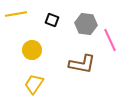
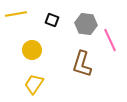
brown L-shape: rotated 96 degrees clockwise
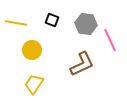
yellow line: moved 9 px down; rotated 20 degrees clockwise
brown L-shape: rotated 132 degrees counterclockwise
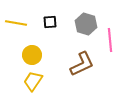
black square: moved 2 px left, 2 px down; rotated 24 degrees counterclockwise
gray hexagon: rotated 10 degrees clockwise
pink line: rotated 20 degrees clockwise
yellow circle: moved 5 px down
yellow trapezoid: moved 1 px left, 3 px up
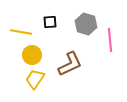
yellow line: moved 5 px right, 9 px down
brown L-shape: moved 12 px left
yellow trapezoid: moved 2 px right, 2 px up
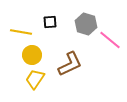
pink line: rotated 45 degrees counterclockwise
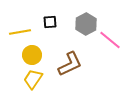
gray hexagon: rotated 15 degrees clockwise
yellow line: moved 1 px left; rotated 20 degrees counterclockwise
yellow trapezoid: moved 2 px left
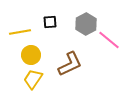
pink line: moved 1 px left
yellow circle: moved 1 px left
